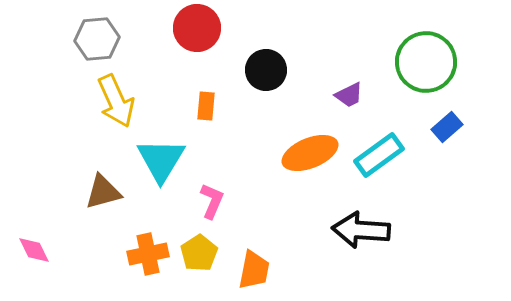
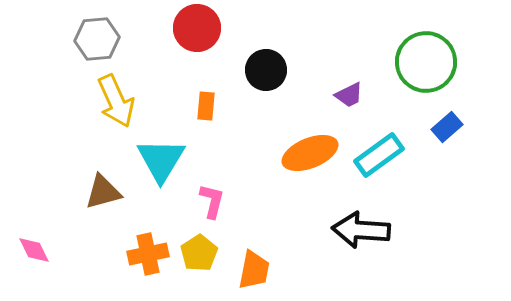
pink L-shape: rotated 9 degrees counterclockwise
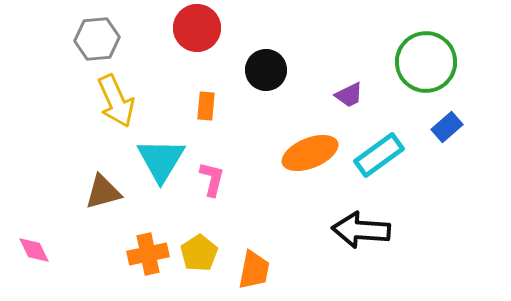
pink L-shape: moved 22 px up
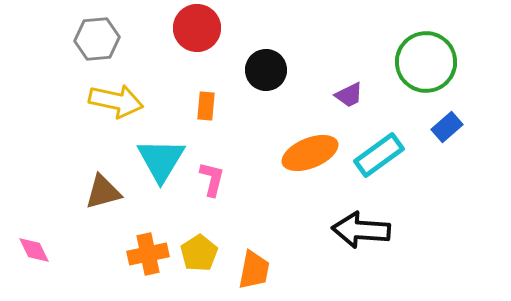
yellow arrow: rotated 54 degrees counterclockwise
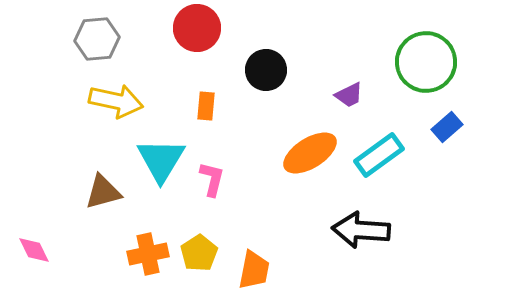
orange ellipse: rotated 10 degrees counterclockwise
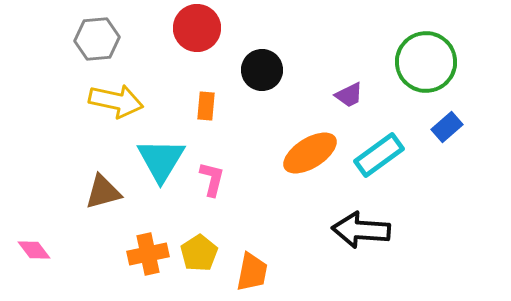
black circle: moved 4 px left
pink diamond: rotated 12 degrees counterclockwise
orange trapezoid: moved 2 px left, 2 px down
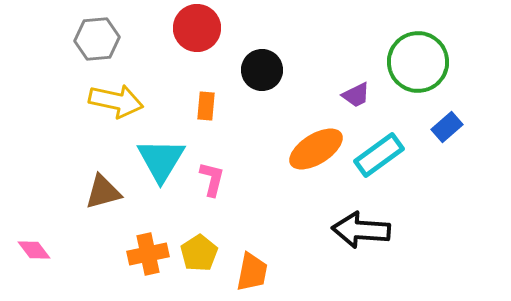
green circle: moved 8 px left
purple trapezoid: moved 7 px right
orange ellipse: moved 6 px right, 4 px up
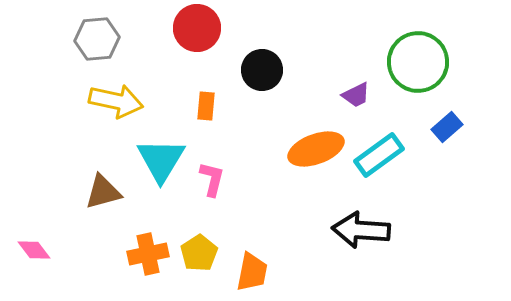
orange ellipse: rotated 12 degrees clockwise
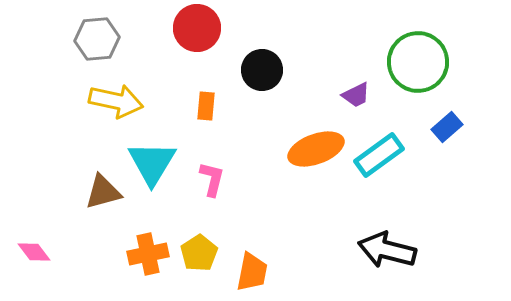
cyan triangle: moved 9 px left, 3 px down
black arrow: moved 26 px right, 20 px down; rotated 10 degrees clockwise
pink diamond: moved 2 px down
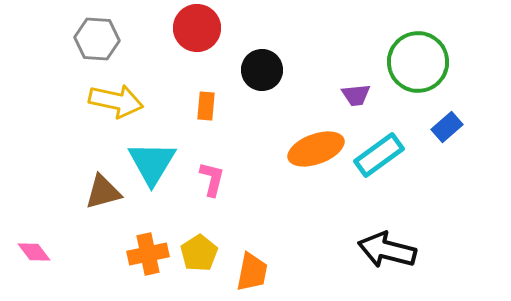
gray hexagon: rotated 9 degrees clockwise
purple trapezoid: rotated 20 degrees clockwise
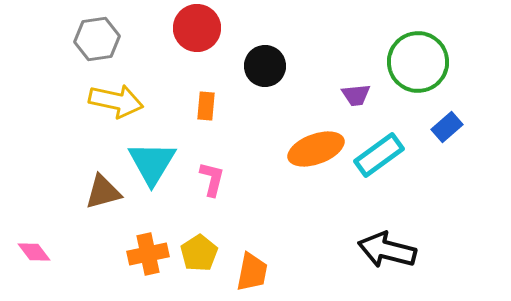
gray hexagon: rotated 12 degrees counterclockwise
black circle: moved 3 px right, 4 px up
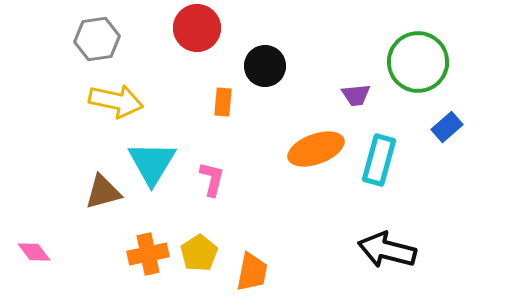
orange rectangle: moved 17 px right, 4 px up
cyan rectangle: moved 5 px down; rotated 39 degrees counterclockwise
